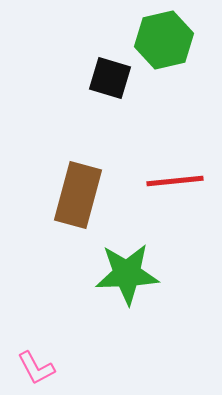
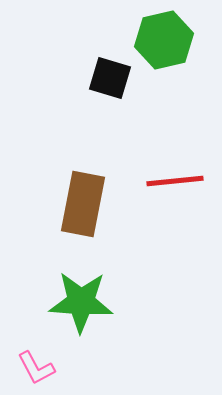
brown rectangle: moved 5 px right, 9 px down; rotated 4 degrees counterclockwise
green star: moved 46 px left, 28 px down; rotated 6 degrees clockwise
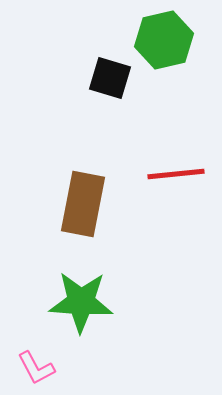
red line: moved 1 px right, 7 px up
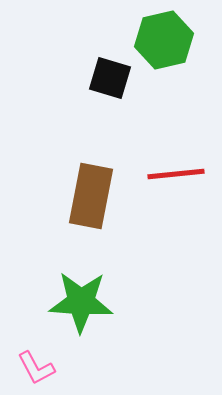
brown rectangle: moved 8 px right, 8 px up
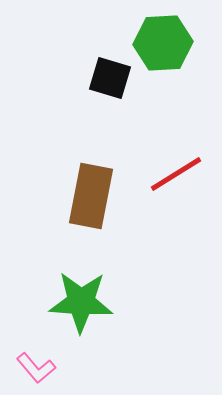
green hexagon: moved 1 px left, 3 px down; rotated 10 degrees clockwise
red line: rotated 26 degrees counterclockwise
pink L-shape: rotated 12 degrees counterclockwise
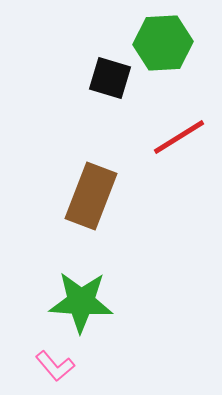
red line: moved 3 px right, 37 px up
brown rectangle: rotated 10 degrees clockwise
pink L-shape: moved 19 px right, 2 px up
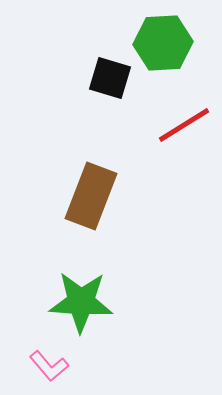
red line: moved 5 px right, 12 px up
pink L-shape: moved 6 px left
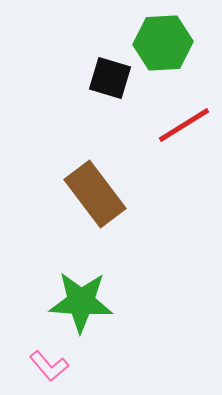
brown rectangle: moved 4 px right, 2 px up; rotated 58 degrees counterclockwise
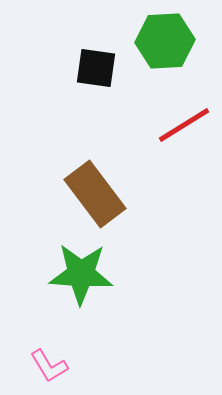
green hexagon: moved 2 px right, 2 px up
black square: moved 14 px left, 10 px up; rotated 9 degrees counterclockwise
green star: moved 28 px up
pink L-shape: rotated 9 degrees clockwise
